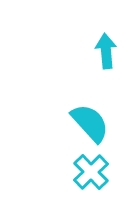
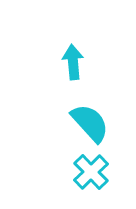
cyan arrow: moved 33 px left, 11 px down
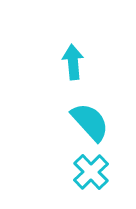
cyan semicircle: moved 1 px up
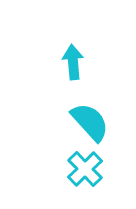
cyan cross: moved 6 px left, 3 px up
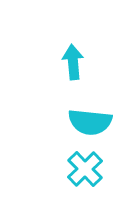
cyan semicircle: rotated 138 degrees clockwise
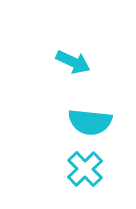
cyan arrow: rotated 120 degrees clockwise
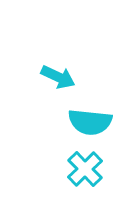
cyan arrow: moved 15 px left, 15 px down
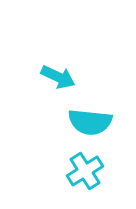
cyan cross: moved 2 px down; rotated 12 degrees clockwise
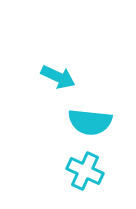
cyan cross: rotated 33 degrees counterclockwise
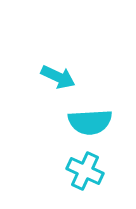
cyan semicircle: rotated 9 degrees counterclockwise
